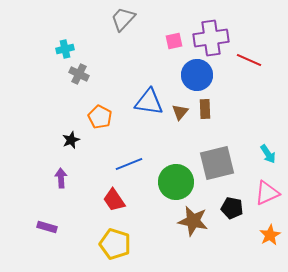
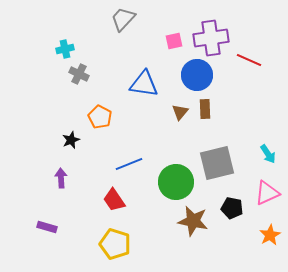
blue triangle: moved 5 px left, 18 px up
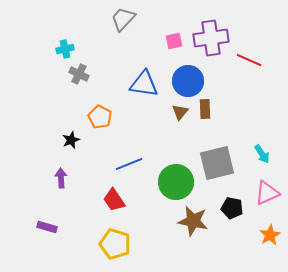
blue circle: moved 9 px left, 6 px down
cyan arrow: moved 6 px left
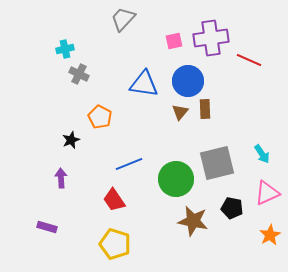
green circle: moved 3 px up
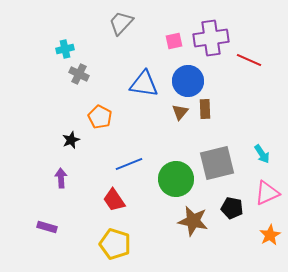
gray trapezoid: moved 2 px left, 4 px down
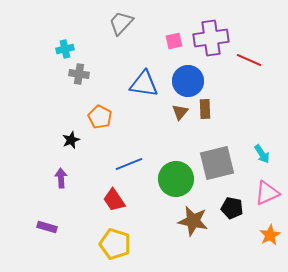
gray cross: rotated 18 degrees counterclockwise
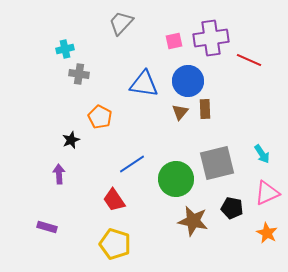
blue line: moved 3 px right; rotated 12 degrees counterclockwise
purple arrow: moved 2 px left, 4 px up
orange star: moved 3 px left, 2 px up; rotated 15 degrees counterclockwise
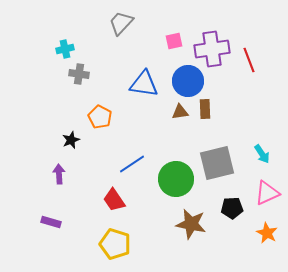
purple cross: moved 1 px right, 11 px down
red line: rotated 45 degrees clockwise
brown triangle: rotated 42 degrees clockwise
black pentagon: rotated 15 degrees counterclockwise
brown star: moved 2 px left, 3 px down
purple rectangle: moved 4 px right, 5 px up
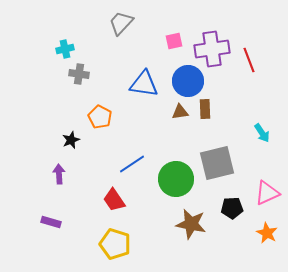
cyan arrow: moved 21 px up
